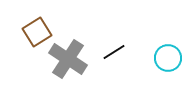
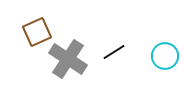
brown square: rotated 8 degrees clockwise
cyan circle: moved 3 px left, 2 px up
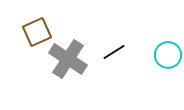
cyan circle: moved 3 px right, 1 px up
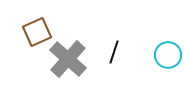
black line: rotated 40 degrees counterclockwise
gray cross: rotated 9 degrees clockwise
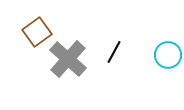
brown square: rotated 12 degrees counterclockwise
black line: rotated 10 degrees clockwise
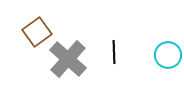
black line: rotated 30 degrees counterclockwise
